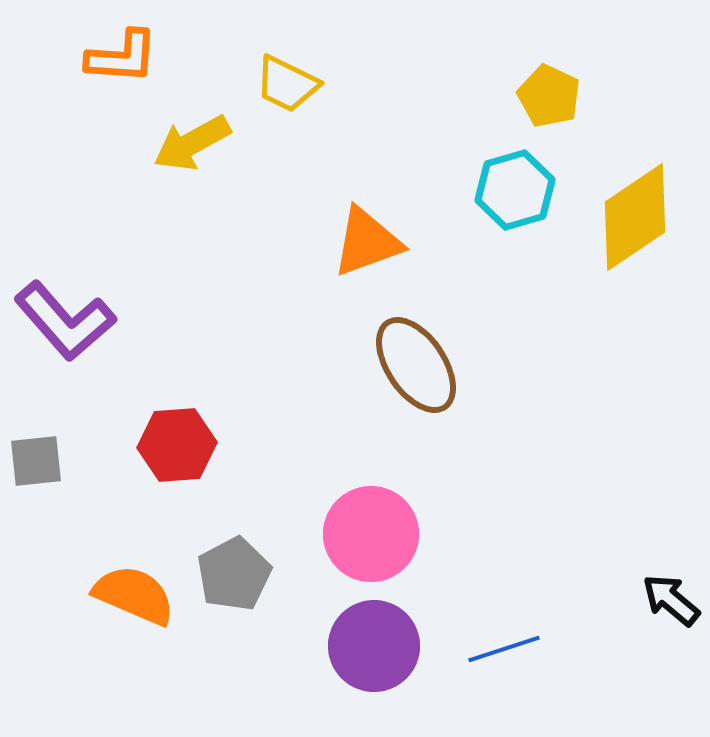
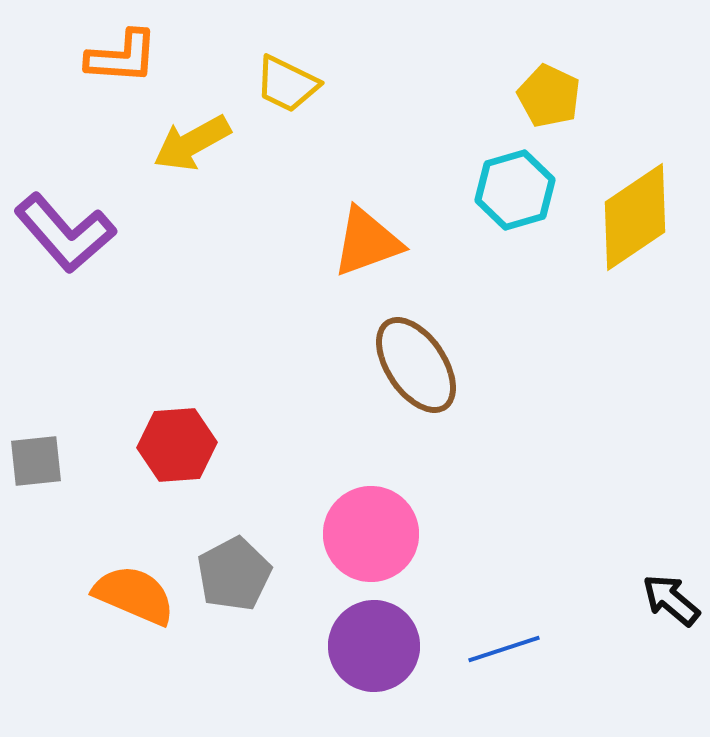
purple L-shape: moved 88 px up
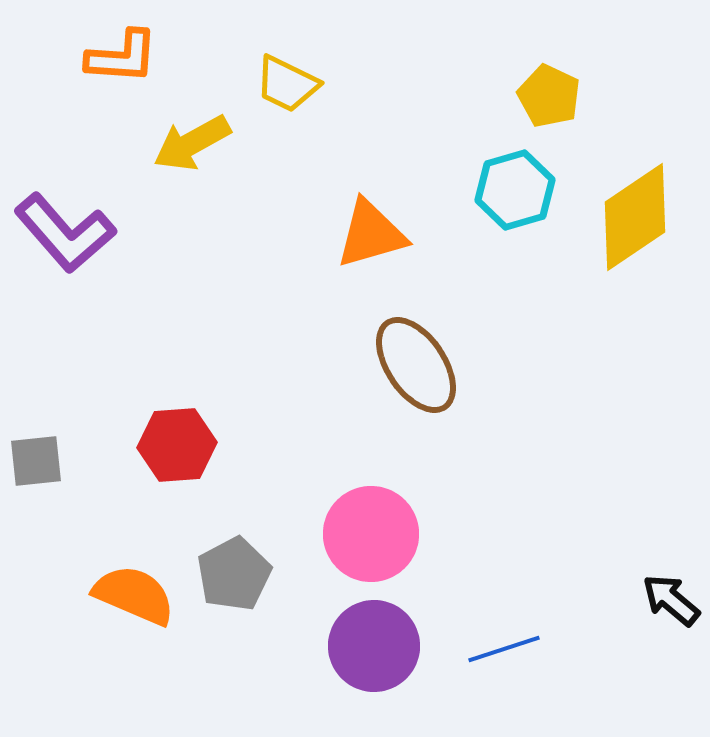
orange triangle: moved 4 px right, 8 px up; rotated 4 degrees clockwise
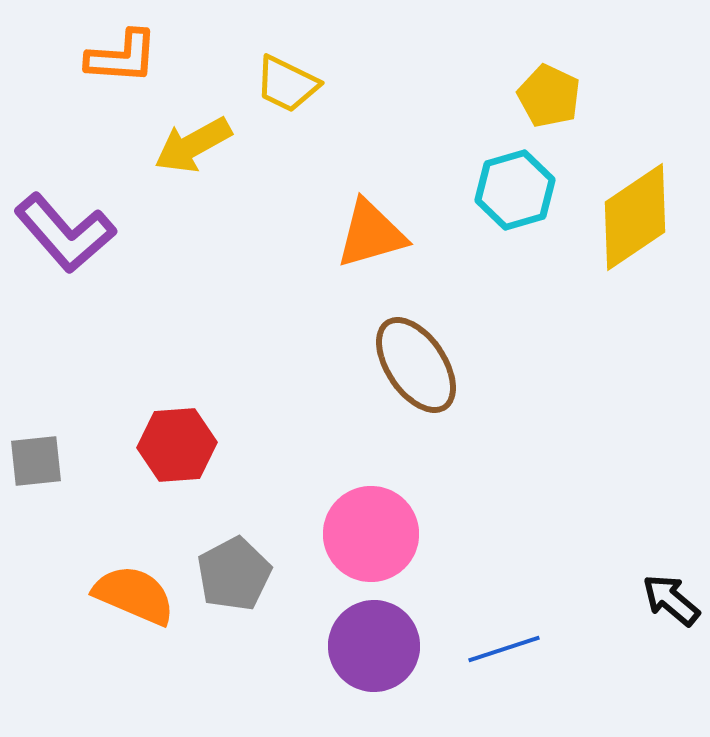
yellow arrow: moved 1 px right, 2 px down
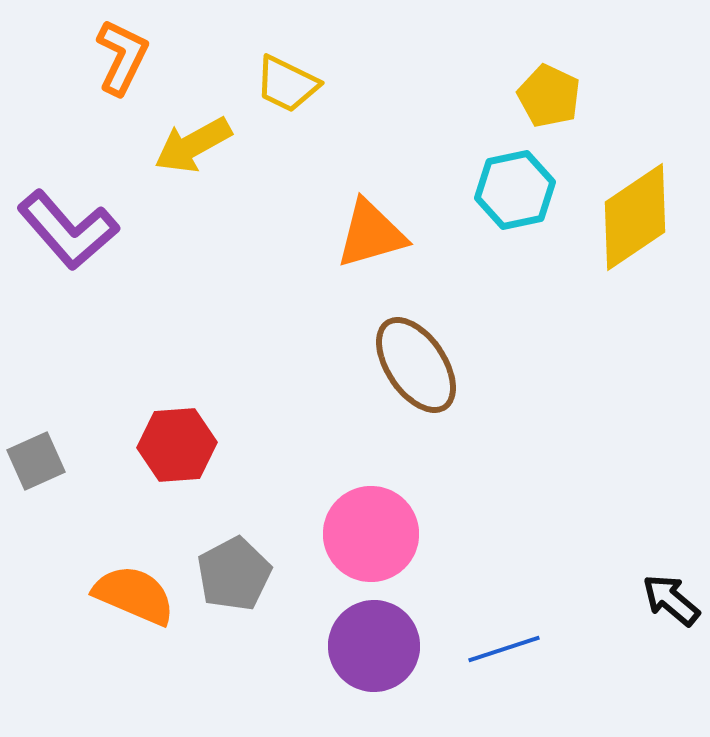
orange L-shape: rotated 68 degrees counterclockwise
cyan hexagon: rotated 4 degrees clockwise
purple L-shape: moved 3 px right, 3 px up
gray square: rotated 18 degrees counterclockwise
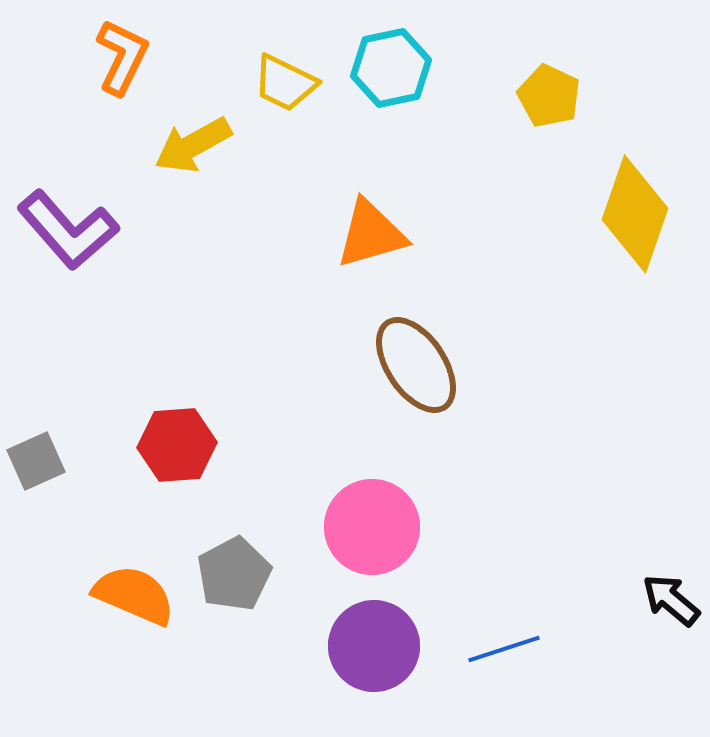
yellow trapezoid: moved 2 px left, 1 px up
cyan hexagon: moved 124 px left, 122 px up
yellow diamond: moved 3 px up; rotated 37 degrees counterclockwise
pink circle: moved 1 px right, 7 px up
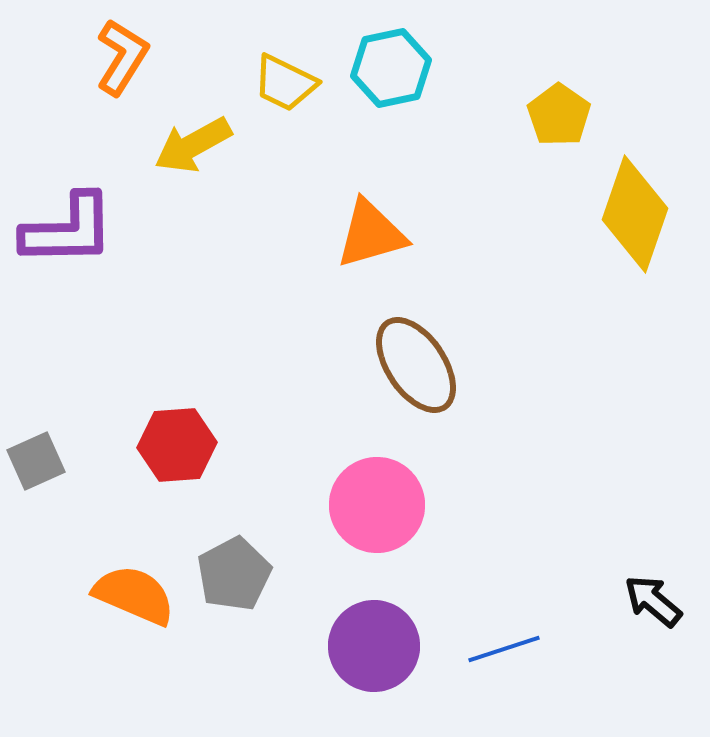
orange L-shape: rotated 6 degrees clockwise
yellow pentagon: moved 10 px right, 19 px down; rotated 10 degrees clockwise
purple L-shape: rotated 50 degrees counterclockwise
pink circle: moved 5 px right, 22 px up
black arrow: moved 18 px left, 1 px down
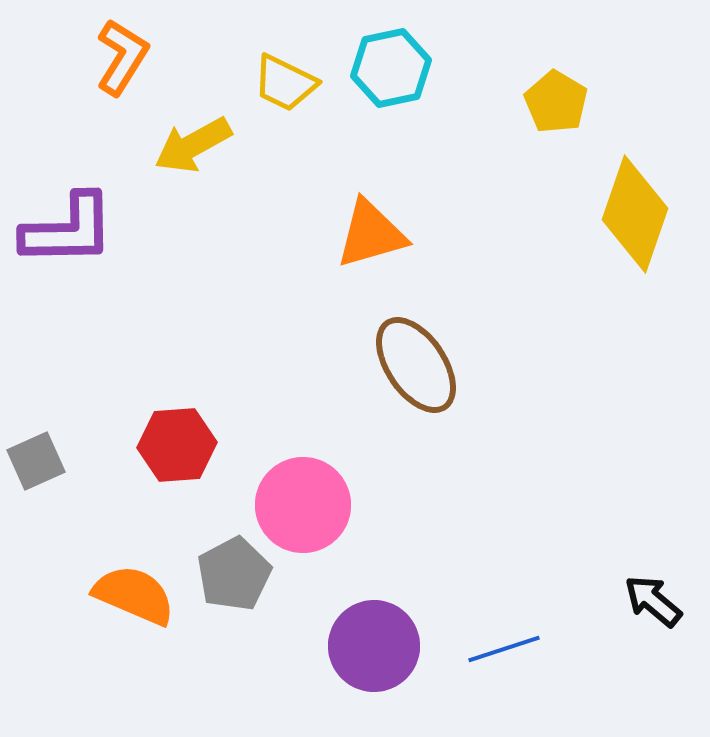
yellow pentagon: moved 3 px left, 13 px up; rotated 4 degrees counterclockwise
pink circle: moved 74 px left
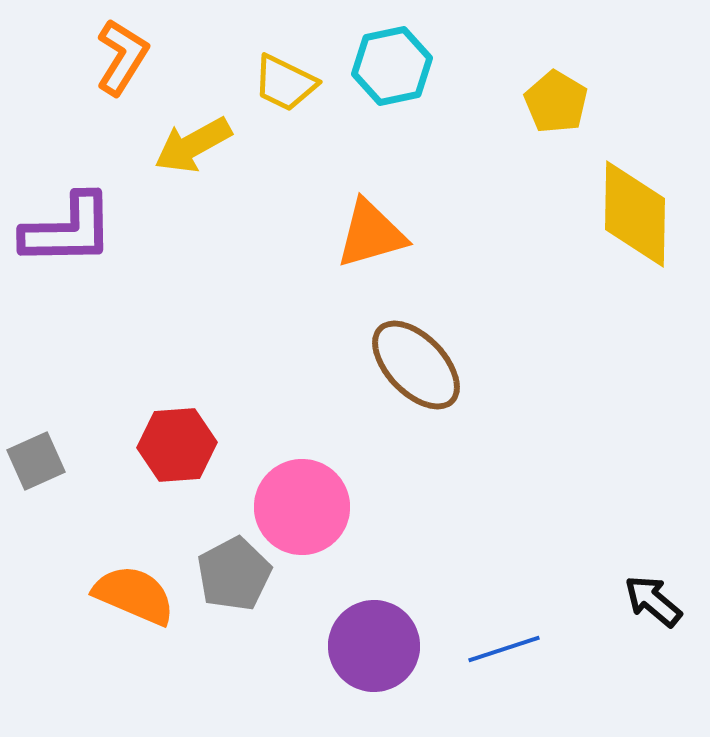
cyan hexagon: moved 1 px right, 2 px up
yellow diamond: rotated 18 degrees counterclockwise
brown ellipse: rotated 10 degrees counterclockwise
pink circle: moved 1 px left, 2 px down
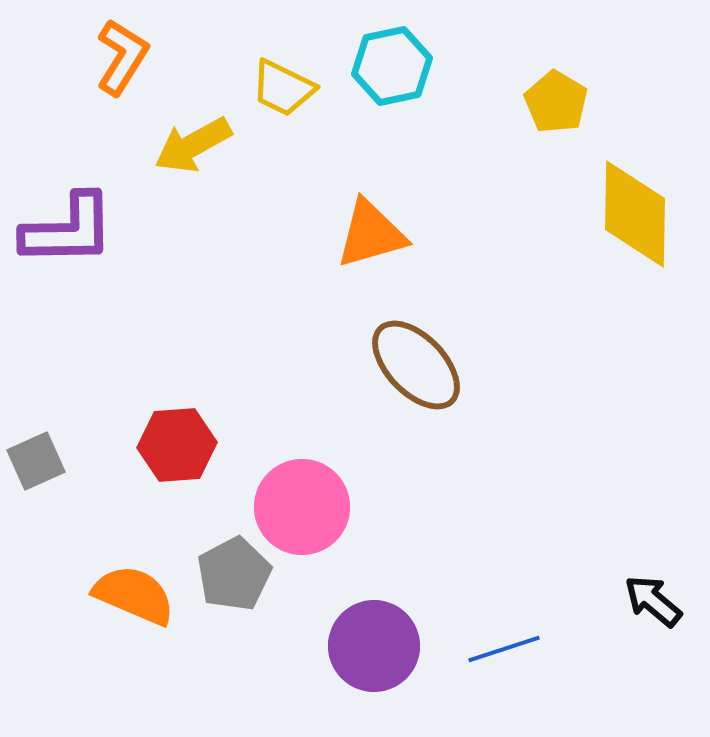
yellow trapezoid: moved 2 px left, 5 px down
